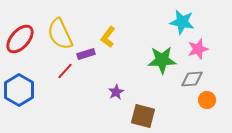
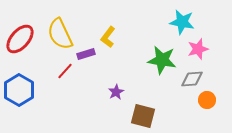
green star: rotated 12 degrees clockwise
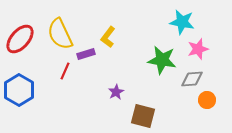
red line: rotated 18 degrees counterclockwise
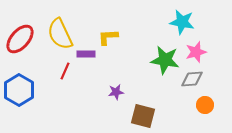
yellow L-shape: rotated 50 degrees clockwise
pink star: moved 2 px left, 3 px down
purple rectangle: rotated 18 degrees clockwise
green star: moved 3 px right
purple star: rotated 21 degrees clockwise
orange circle: moved 2 px left, 5 px down
